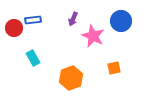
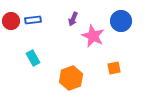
red circle: moved 3 px left, 7 px up
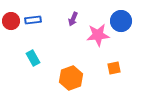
pink star: moved 5 px right, 1 px up; rotated 30 degrees counterclockwise
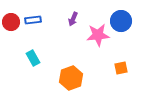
red circle: moved 1 px down
orange square: moved 7 px right
